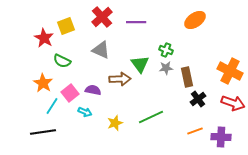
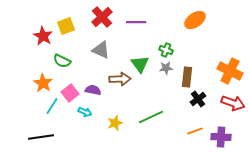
red star: moved 1 px left, 2 px up
brown rectangle: rotated 18 degrees clockwise
black line: moved 2 px left, 5 px down
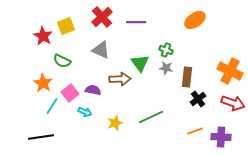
green triangle: moved 1 px up
gray star: rotated 16 degrees clockwise
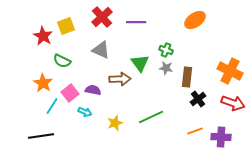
black line: moved 1 px up
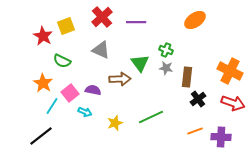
black line: rotated 30 degrees counterclockwise
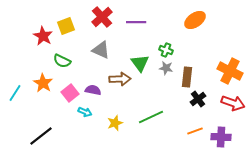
cyan line: moved 37 px left, 13 px up
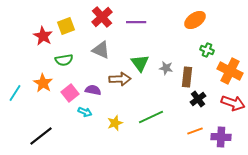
green cross: moved 41 px right
green semicircle: moved 2 px right, 1 px up; rotated 36 degrees counterclockwise
